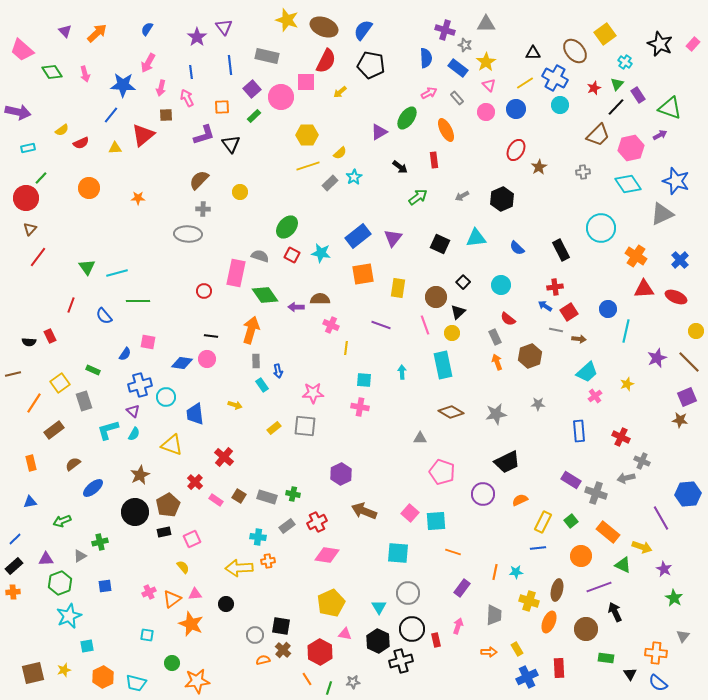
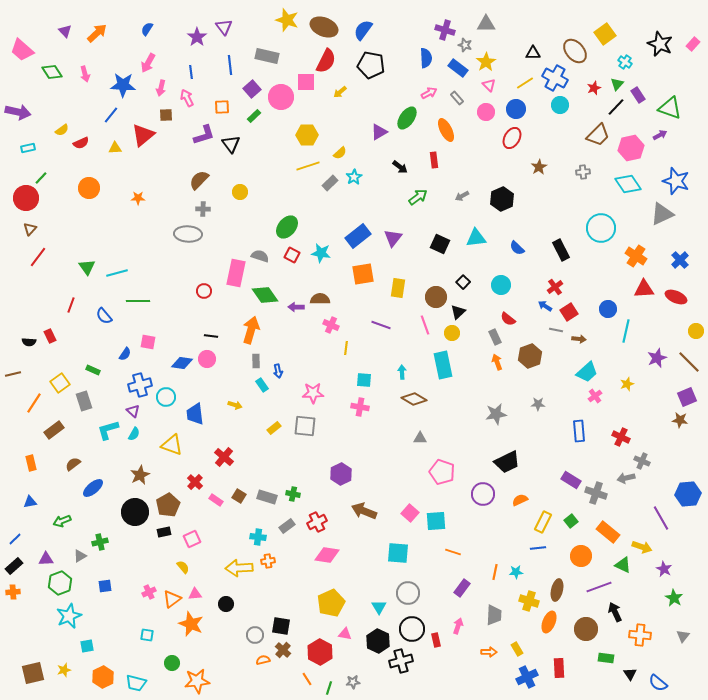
red ellipse at (516, 150): moved 4 px left, 12 px up
red cross at (555, 287): rotated 28 degrees counterclockwise
brown diamond at (451, 412): moved 37 px left, 13 px up
orange cross at (656, 653): moved 16 px left, 18 px up
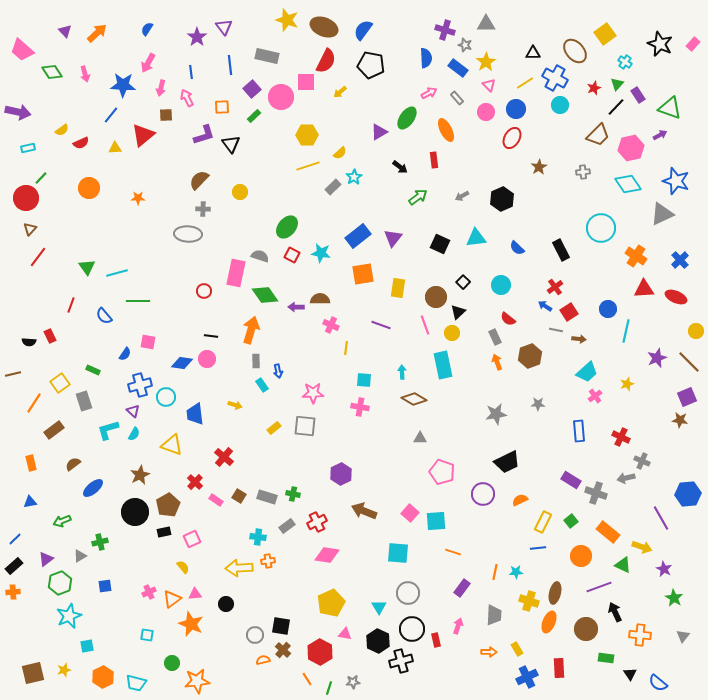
gray rectangle at (330, 183): moved 3 px right, 4 px down
purple triangle at (46, 559): rotated 35 degrees counterclockwise
brown ellipse at (557, 590): moved 2 px left, 3 px down
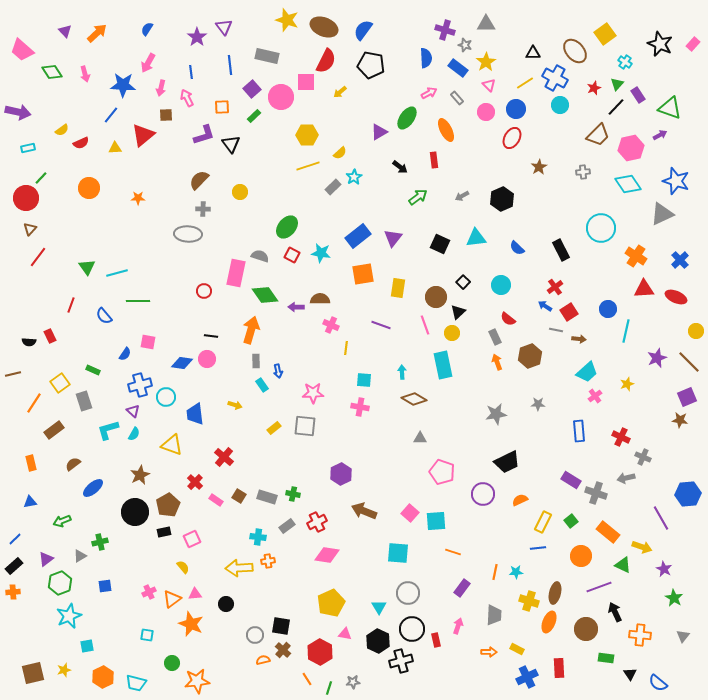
gray cross at (642, 461): moved 1 px right, 4 px up
yellow rectangle at (517, 649): rotated 32 degrees counterclockwise
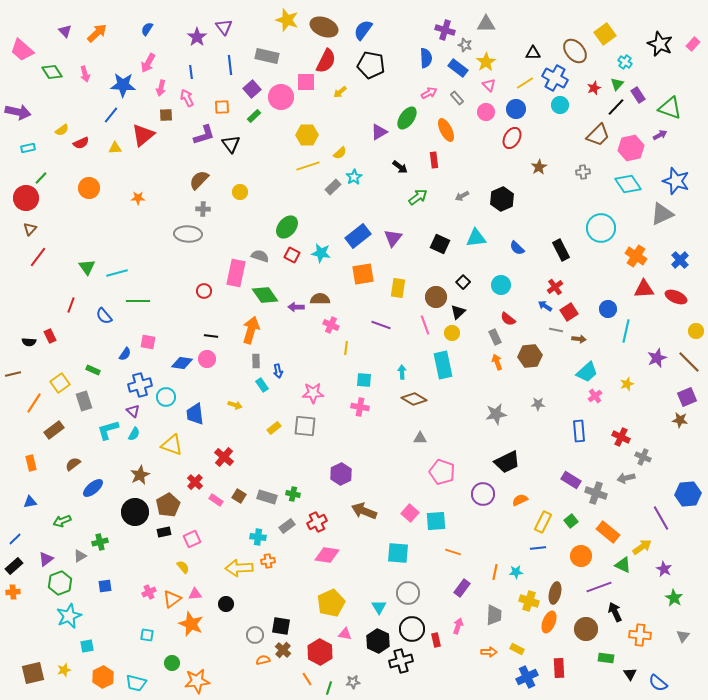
brown hexagon at (530, 356): rotated 15 degrees clockwise
yellow arrow at (642, 547): rotated 54 degrees counterclockwise
